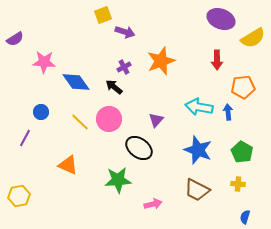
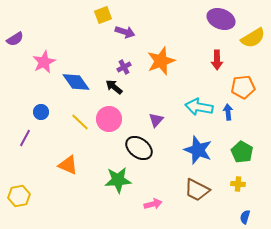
pink star: rotated 30 degrees counterclockwise
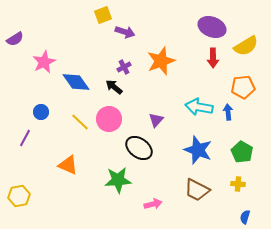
purple ellipse: moved 9 px left, 8 px down
yellow semicircle: moved 7 px left, 8 px down
red arrow: moved 4 px left, 2 px up
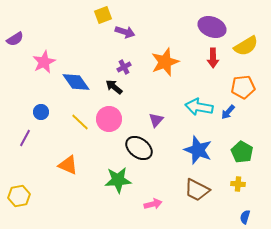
orange star: moved 4 px right, 1 px down
blue arrow: rotated 133 degrees counterclockwise
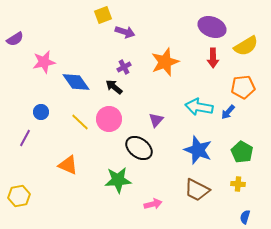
pink star: rotated 15 degrees clockwise
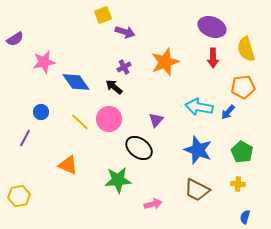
yellow semicircle: moved 3 px down; rotated 105 degrees clockwise
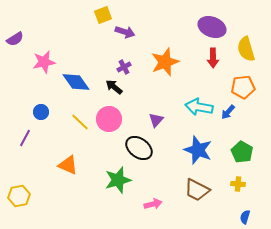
green star: rotated 12 degrees counterclockwise
